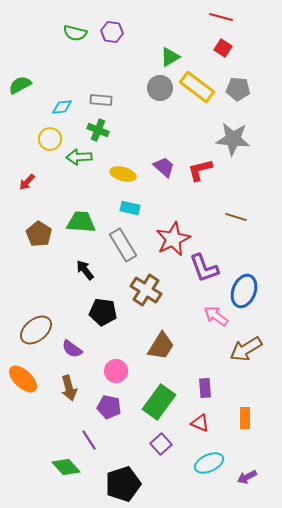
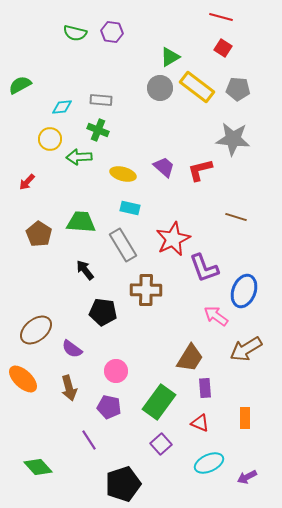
brown cross at (146, 290): rotated 32 degrees counterclockwise
brown trapezoid at (161, 346): moved 29 px right, 12 px down
green diamond at (66, 467): moved 28 px left
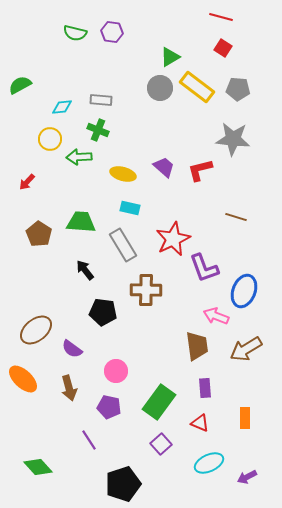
pink arrow at (216, 316): rotated 15 degrees counterclockwise
brown trapezoid at (190, 358): moved 7 px right, 12 px up; rotated 40 degrees counterclockwise
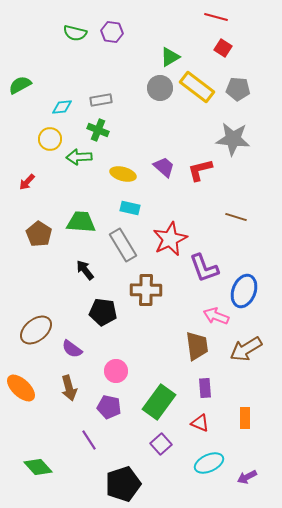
red line at (221, 17): moved 5 px left
gray rectangle at (101, 100): rotated 15 degrees counterclockwise
red star at (173, 239): moved 3 px left
orange ellipse at (23, 379): moved 2 px left, 9 px down
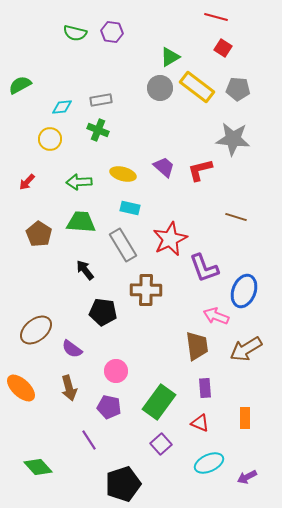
green arrow at (79, 157): moved 25 px down
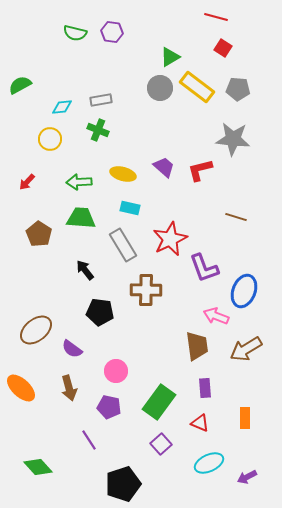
green trapezoid at (81, 222): moved 4 px up
black pentagon at (103, 312): moved 3 px left
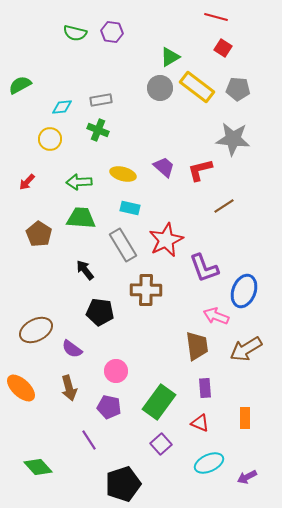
brown line at (236, 217): moved 12 px left, 11 px up; rotated 50 degrees counterclockwise
red star at (170, 239): moved 4 px left, 1 px down
brown ellipse at (36, 330): rotated 12 degrees clockwise
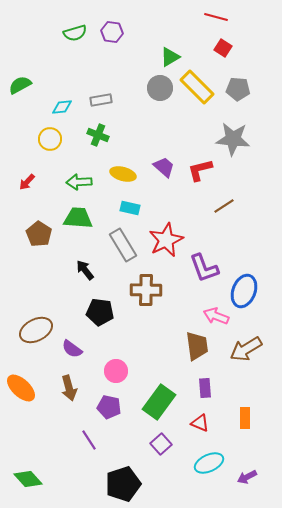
green semicircle at (75, 33): rotated 30 degrees counterclockwise
yellow rectangle at (197, 87): rotated 8 degrees clockwise
green cross at (98, 130): moved 5 px down
green trapezoid at (81, 218): moved 3 px left
green diamond at (38, 467): moved 10 px left, 12 px down
